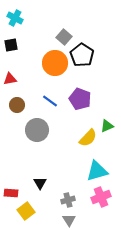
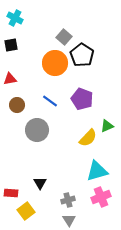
purple pentagon: moved 2 px right
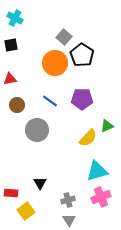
purple pentagon: rotated 20 degrees counterclockwise
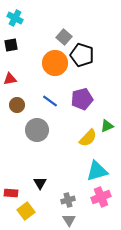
black pentagon: rotated 15 degrees counterclockwise
purple pentagon: rotated 15 degrees counterclockwise
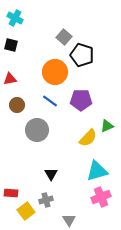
black square: rotated 24 degrees clockwise
orange circle: moved 9 px down
purple pentagon: moved 1 px left, 1 px down; rotated 15 degrees clockwise
black triangle: moved 11 px right, 9 px up
gray cross: moved 22 px left
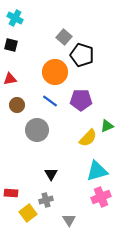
yellow square: moved 2 px right, 2 px down
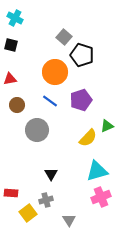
purple pentagon: rotated 20 degrees counterclockwise
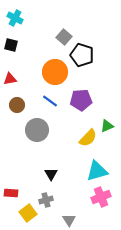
purple pentagon: rotated 15 degrees clockwise
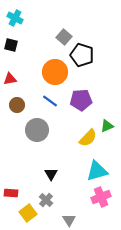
gray cross: rotated 32 degrees counterclockwise
